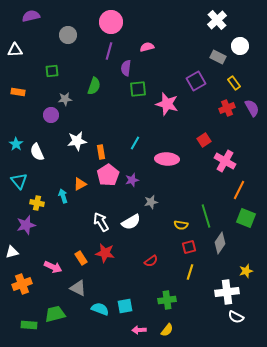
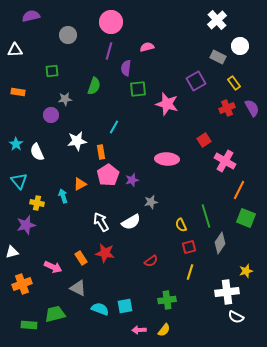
cyan line at (135, 143): moved 21 px left, 16 px up
yellow semicircle at (181, 225): rotated 56 degrees clockwise
yellow semicircle at (167, 330): moved 3 px left
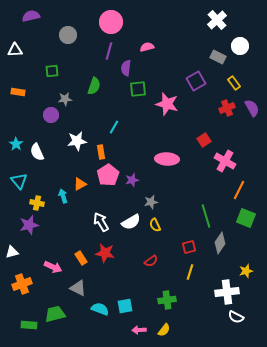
purple star at (26, 225): moved 3 px right
yellow semicircle at (181, 225): moved 26 px left
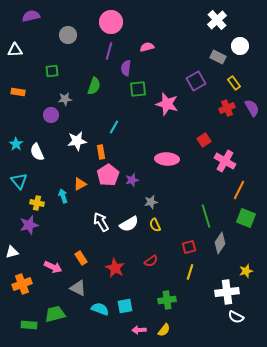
white semicircle at (131, 222): moved 2 px left, 2 px down
red star at (105, 253): moved 10 px right, 15 px down; rotated 18 degrees clockwise
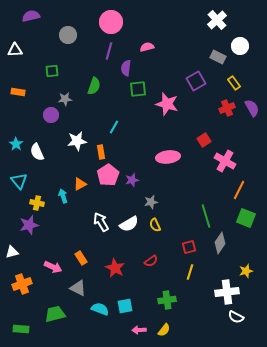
pink ellipse at (167, 159): moved 1 px right, 2 px up; rotated 10 degrees counterclockwise
green rectangle at (29, 325): moved 8 px left, 4 px down
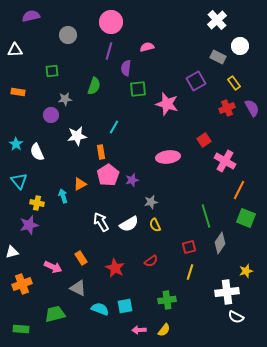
white star at (77, 141): moved 5 px up
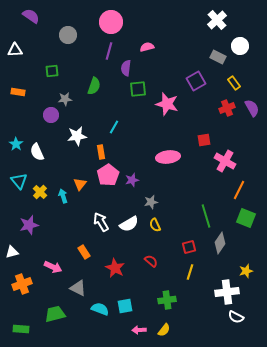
purple semicircle at (31, 16): rotated 48 degrees clockwise
red square at (204, 140): rotated 24 degrees clockwise
orange triangle at (80, 184): rotated 24 degrees counterclockwise
yellow cross at (37, 203): moved 3 px right, 11 px up; rotated 32 degrees clockwise
orange rectangle at (81, 258): moved 3 px right, 6 px up
red semicircle at (151, 261): rotated 104 degrees counterclockwise
